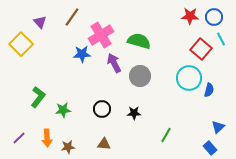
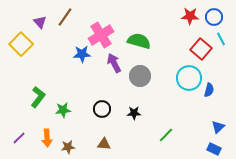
brown line: moved 7 px left
green line: rotated 14 degrees clockwise
blue rectangle: moved 4 px right, 1 px down; rotated 24 degrees counterclockwise
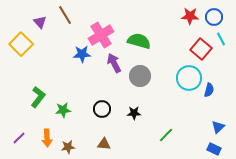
brown line: moved 2 px up; rotated 66 degrees counterclockwise
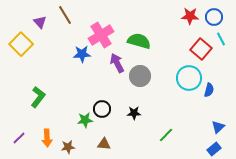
purple arrow: moved 3 px right
green star: moved 22 px right, 10 px down
blue rectangle: rotated 64 degrees counterclockwise
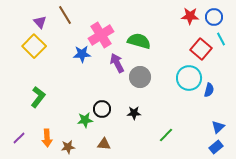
yellow square: moved 13 px right, 2 px down
gray circle: moved 1 px down
blue rectangle: moved 2 px right, 2 px up
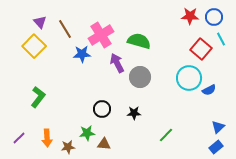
brown line: moved 14 px down
blue semicircle: rotated 48 degrees clockwise
green star: moved 2 px right, 13 px down
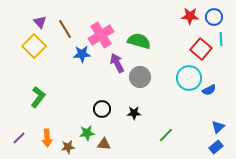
cyan line: rotated 24 degrees clockwise
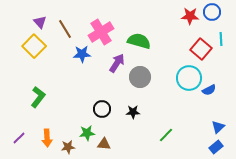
blue circle: moved 2 px left, 5 px up
pink cross: moved 3 px up
purple arrow: rotated 60 degrees clockwise
black star: moved 1 px left, 1 px up
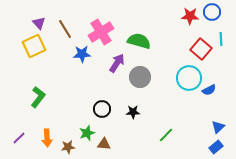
purple triangle: moved 1 px left, 1 px down
yellow square: rotated 20 degrees clockwise
green star: rotated 14 degrees counterclockwise
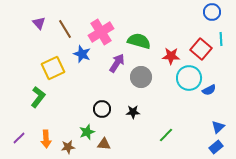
red star: moved 19 px left, 40 px down
yellow square: moved 19 px right, 22 px down
blue star: rotated 24 degrees clockwise
gray circle: moved 1 px right
green star: moved 1 px up
orange arrow: moved 1 px left, 1 px down
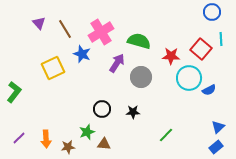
green L-shape: moved 24 px left, 5 px up
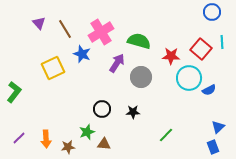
cyan line: moved 1 px right, 3 px down
blue rectangle: moved 3 px left; rotated 72 degrees counterclockwise
